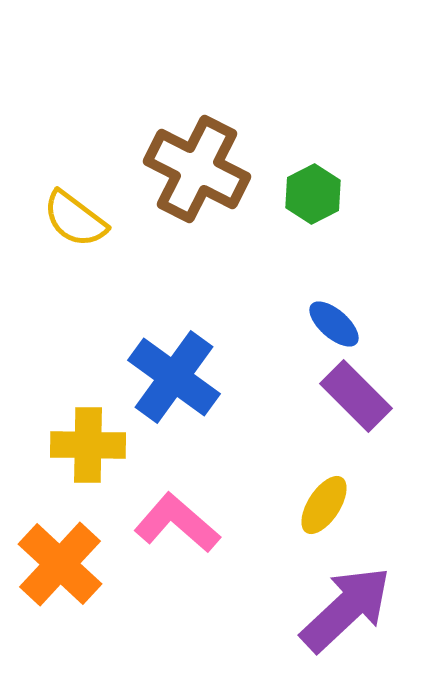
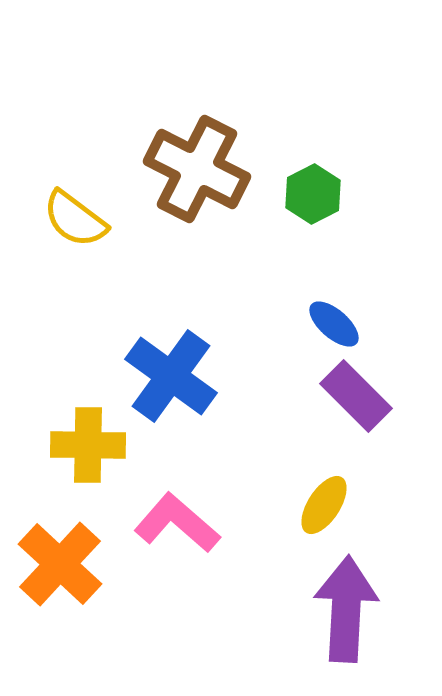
blue cross: moved 3 px left, 1 px up
purple arrow: rotated 44 degrees counterclockwise
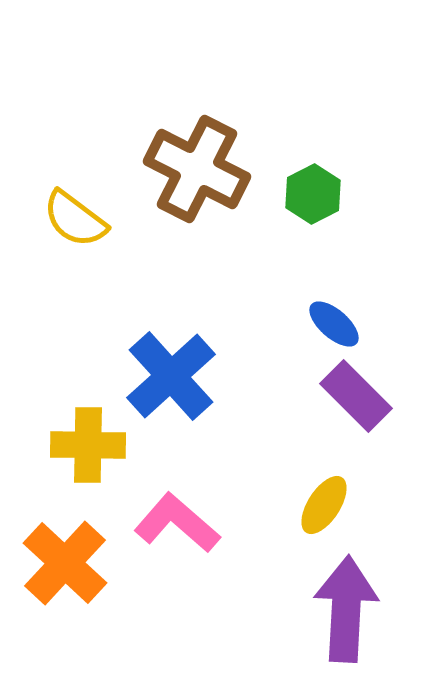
blue cross: rotated 12 degrees clockwise
orange cross: moved 5 px right, 1 px up
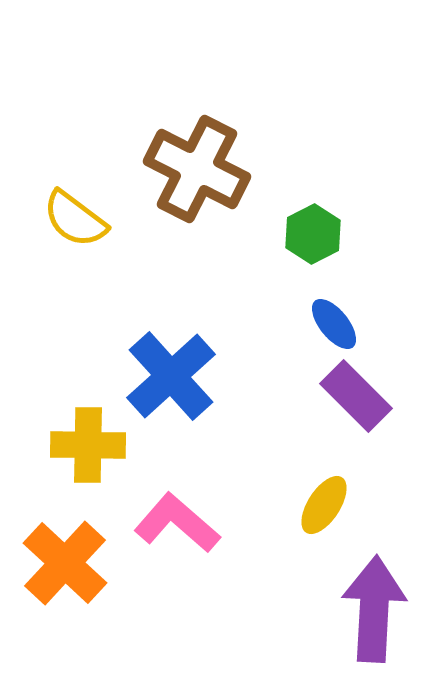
green hexagon: moved 40 px down
blue ellipse: rotated 10 degrees clockwise
purple arrow: moved 28 px right
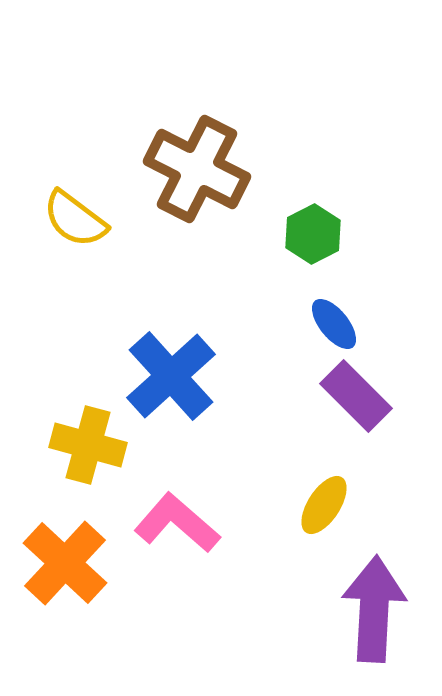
yellow cross: rotated 14 degrees clockwise
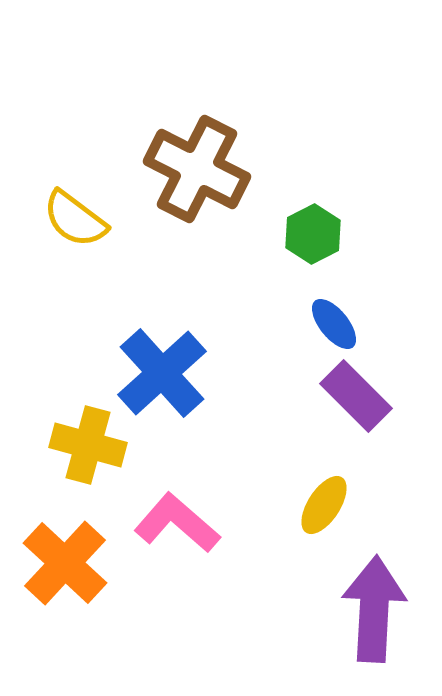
blue cross: moved 9 px left, 3 px up
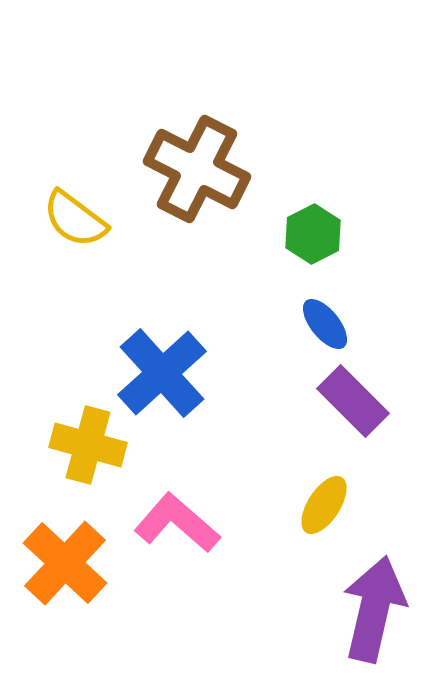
blue ellipse: moved 9 px left
purple rectangle: moved 3 px left, 5 px down
purple arrow: rotated 10 degrees clockwise
